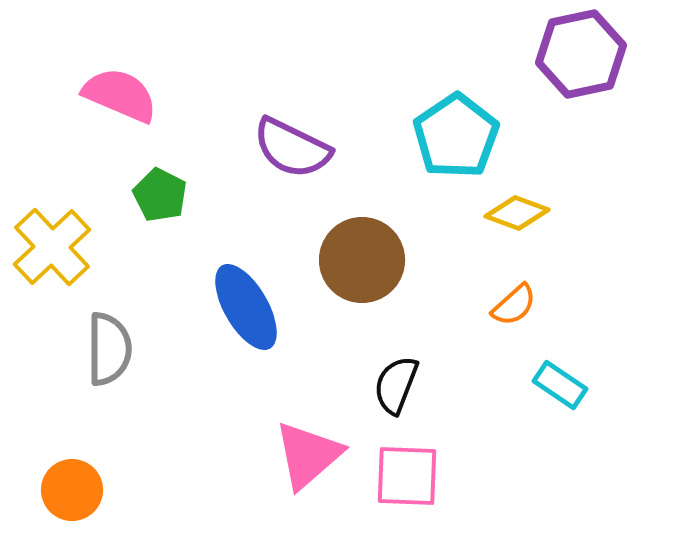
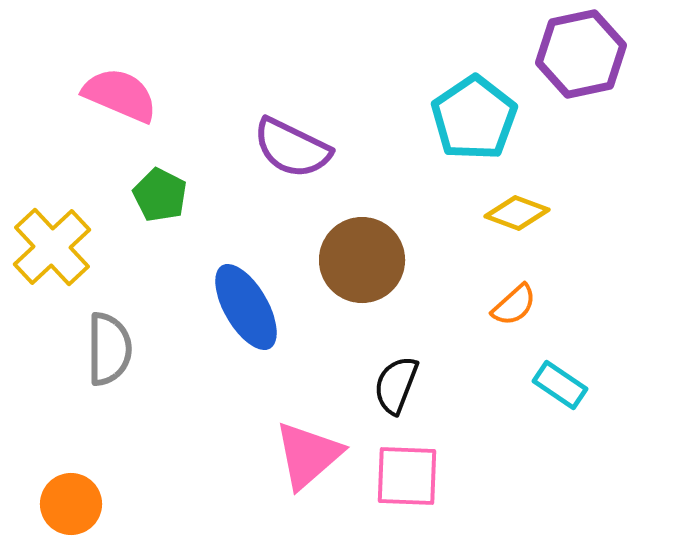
cyan pentagon: moved 18 px right, 18 px up
orange circle: moved 1 px left, 14 px down
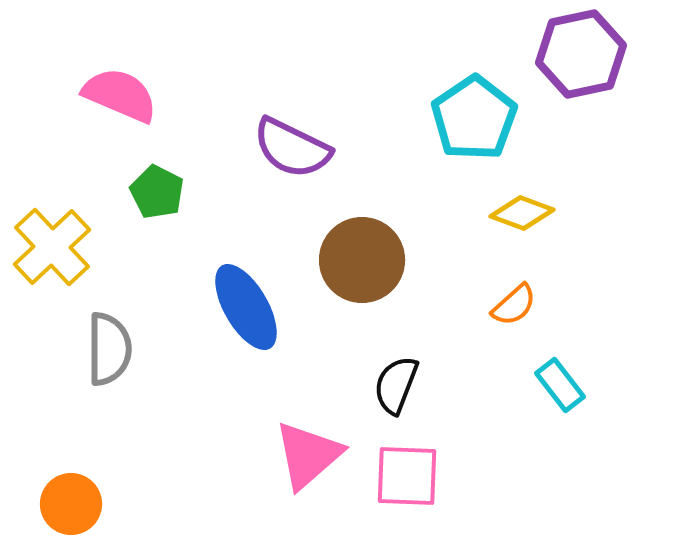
green pentagon: moved 3 px left, 3 px up
yellow diamond: moved 5 px right
cyan rectangle: rotated 18 degrees clockwise
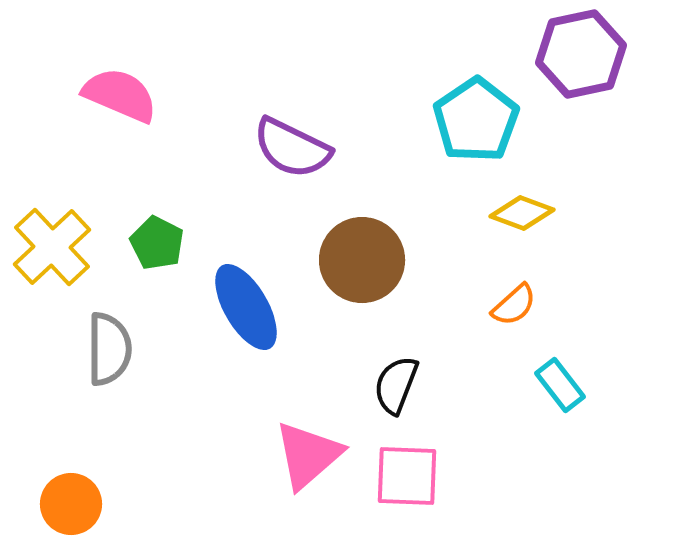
cyan pentagon: moved 2 px right, 2 px down
green pentagon: moved 51 px down
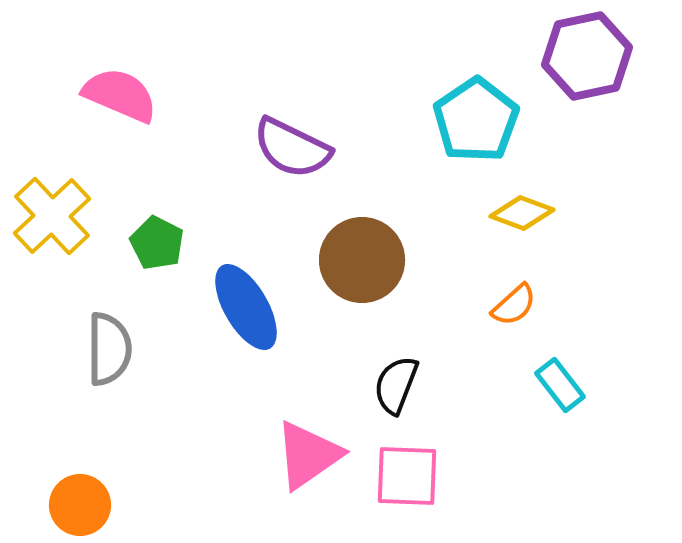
purple hexagon: moved 6 px right, 2 px down
yellow cross: moved 31 px up
pink triangle: rotated 6 degrees clockwise
orange circle: moved 9 px right, 1 px down
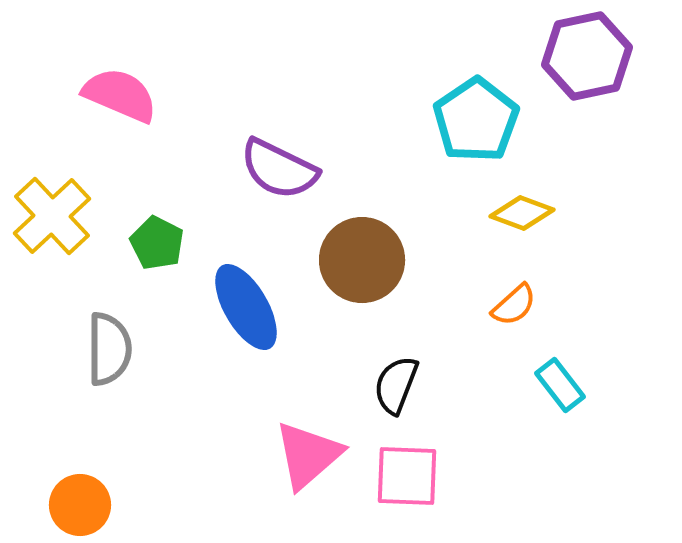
purple semicircle: moved 13 px left, 21 px down
pink triangle: rotated 6 degrees counterclockwise
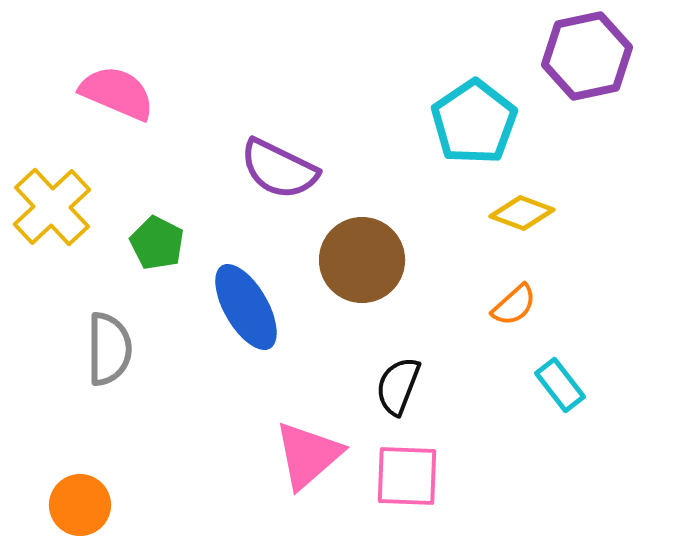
pink semicircle: moved 3 px left, 2 px up
cyan pentagon: moved 2 px left, 2 px down
yellow cross: moved 9 px up
black semicircle: moved 2 px right, 1 px down
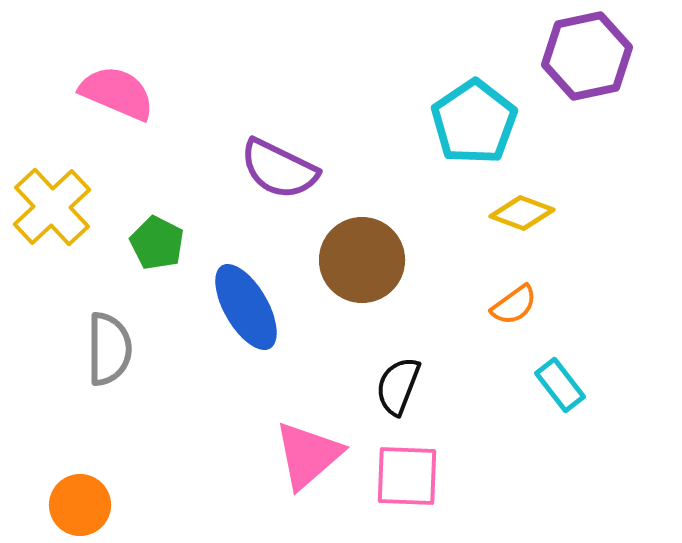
orange semicircle: rotated 6 degrees clockwise
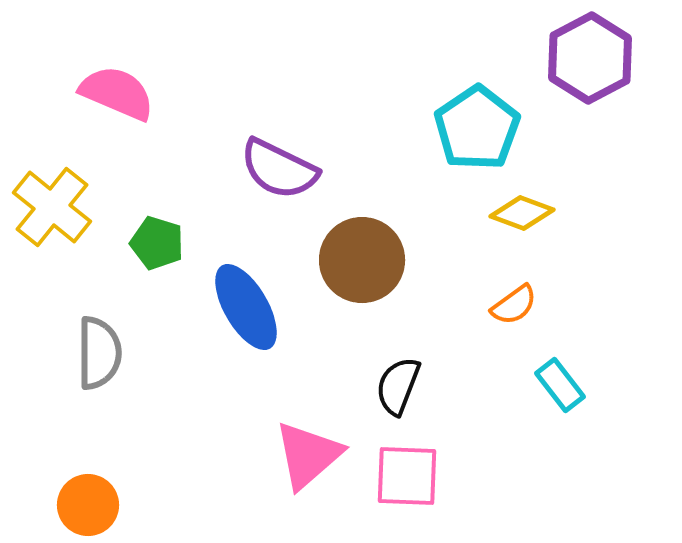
purple hexagon: moved 3 px right, 2 px down; rotated 16 degrees counterclockwise
cyan pentagon: moved 3 px right, 6 px down
yellow cross: rotated 8 degrees counterclockwise
green pentagon: rotated 10 degrees counterclockwise
gray semicircle: moved 10 px left, 4 px down
orange circle: moved 8 px right
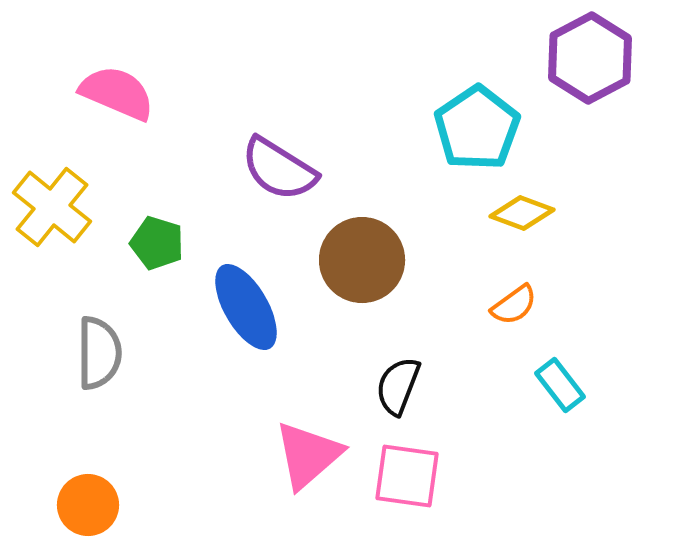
purple semicircle: rotated 6 degrees clockwise
pink square: rotated 6 degrees clockwise
